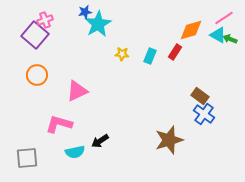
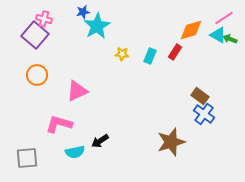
blue star: moved 2 px left
pink cross: moved 1 px left, 1 px up; rotated 35 degrees clockwise
cyan star: moved 1 px left, 2 px down
brown star: moved 2 px right, 2 px down
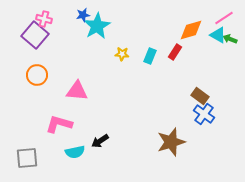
blue star: moved 3 px down
pink triangle: rotated 30 degrees clockwise
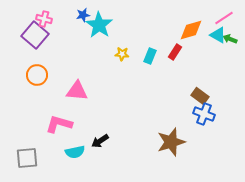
cyan star: moved 2 px right, 1 px up; rotated 8 degrees counterclockwise
blue cross: rotated 15 degrees counterclockwise
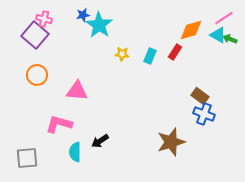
cyan semicircle: rotated 102 degrees clockwise
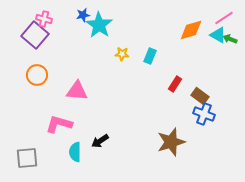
red rectangle: moved 32 px down
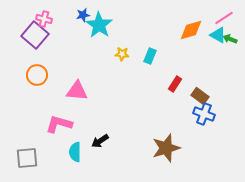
brown star: moved 5 px left, 6 px down
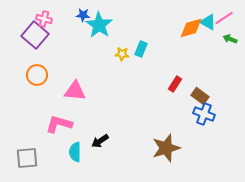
blue star: rotated 16 degrees clockwise
orange diamond: moved 2 px up
cyan triangle: moved 10 px left, 13 px up
cyan rectangle: moved 9 px left, 7 px up
pink triangle: moved 2 px left
